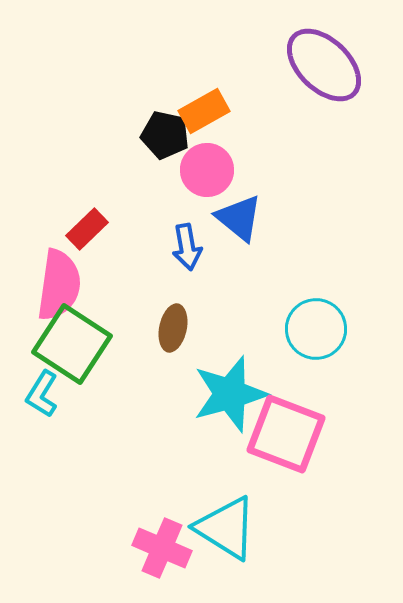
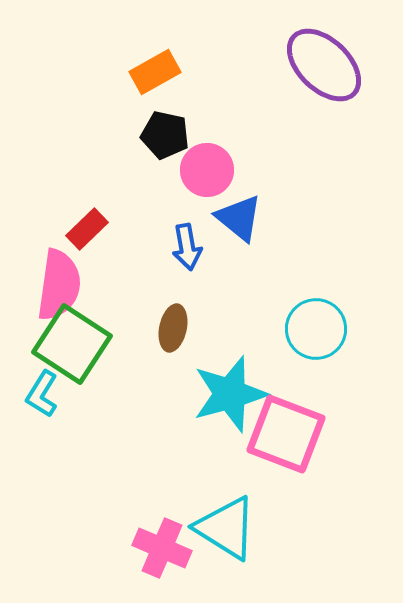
orange rectangle: moved 49 px left, 39 px up
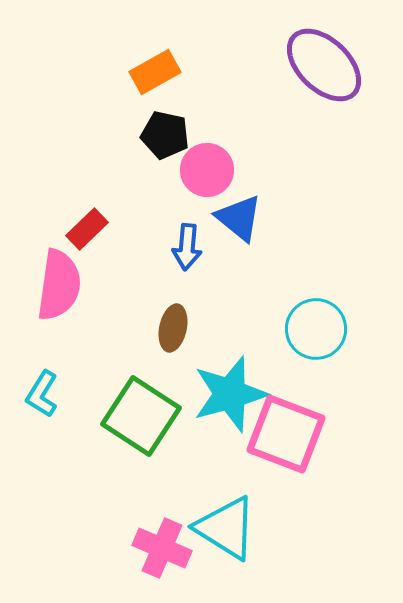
blue arrow: rotated 15 degrees clockwise
green square: moved 69 px right, 72 px down
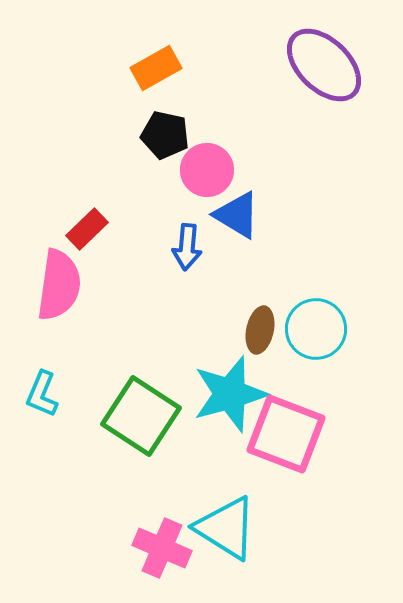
orange rectangle: moved 1 px right, 4 px up
blue triangle: moved 2 px left, 3 px up; rotated 8 degrees counterclockwise
brown ellipse: moved 87 px right, 2 px down
cyan L-shape: rotated 9 degrees counterclockwise
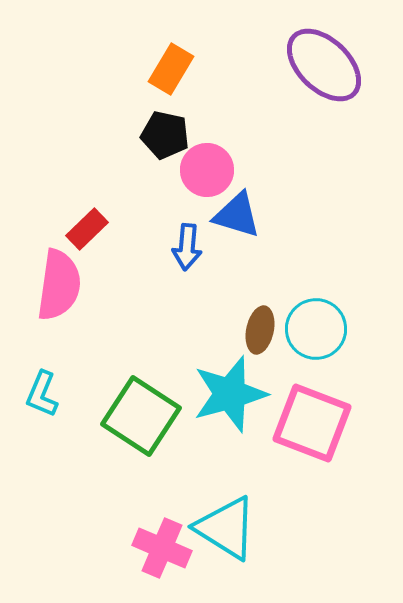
orange rectangle: moved 15 px right, 1 px down; rotated 30 degrees counterclockwise
blue triangle: rotated 14 degrees counterclockwise
pink square: moved 26 px right, 11 px up
